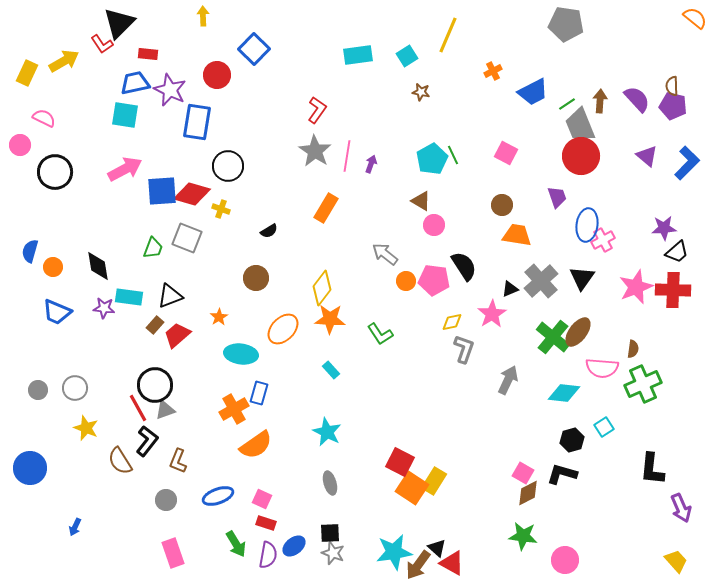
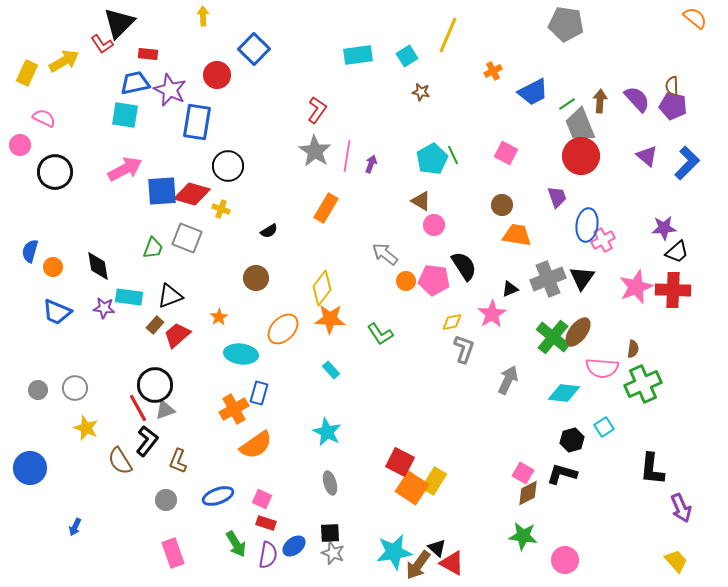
gray cross at (541, 281): moved 7 px right, 2 px up; rotated 20 degrees clockwise
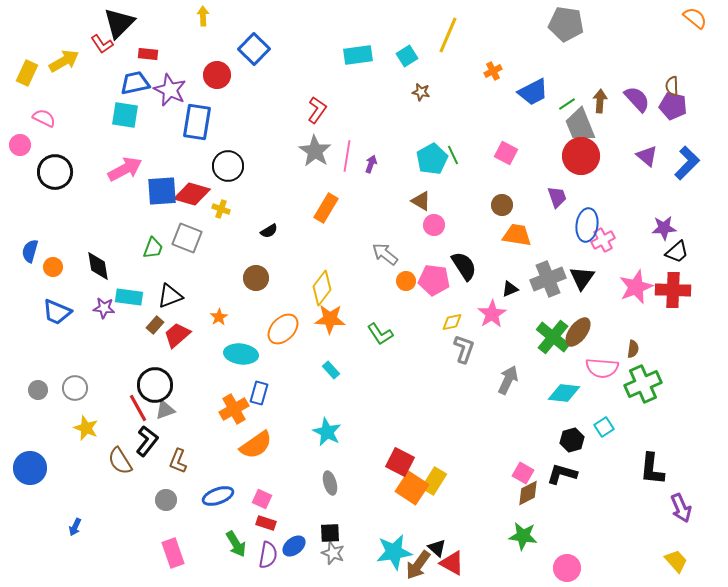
pink circle at (565, 560): moved 2 px right, 8 px down
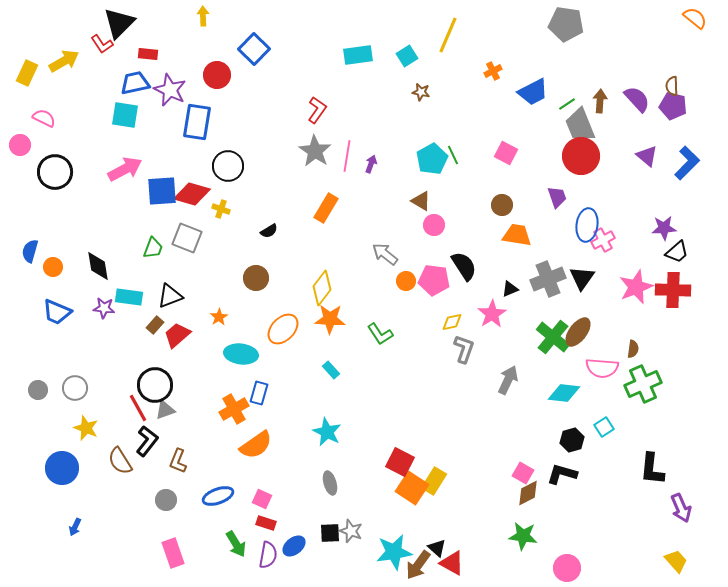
blue circle at (30, 468): moved 32 px right
gray star at (333, 553): moved 18 px right, 22 px up
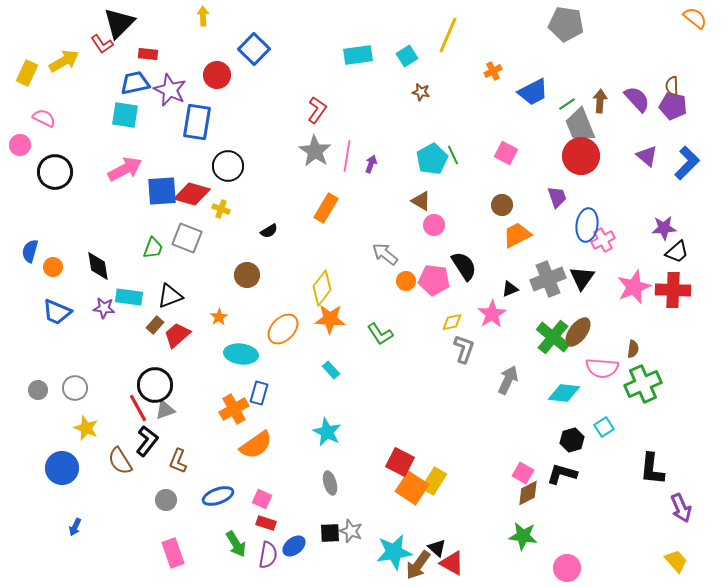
orange trapezoid at (517, 235): rotated 36 degrees counterclockwise
brown circle at (256, 278): moved 9 px left, 3 px up
pink star at (636, 287): moved 2 px left
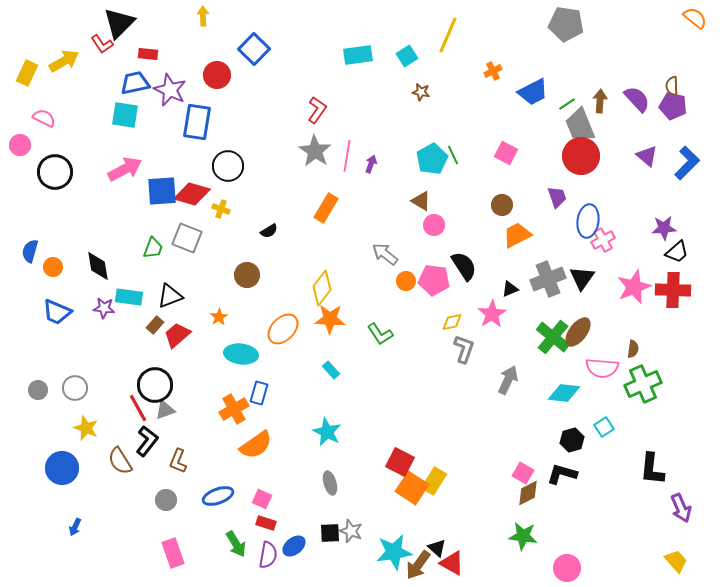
blue ellipse at (587, 225): moved 1 px right, 4 px up
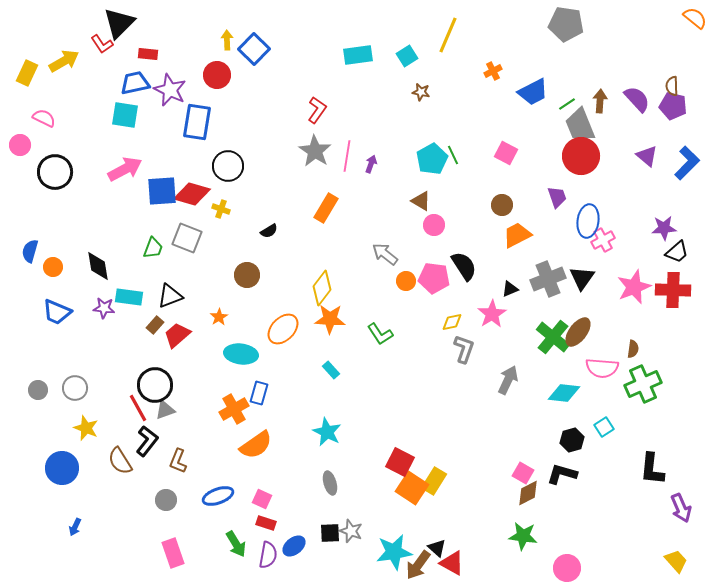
yellow arrow at (203, 16): moved 24 px right, 24 px down
pink pentagon at (434, 280): moved 2 px up
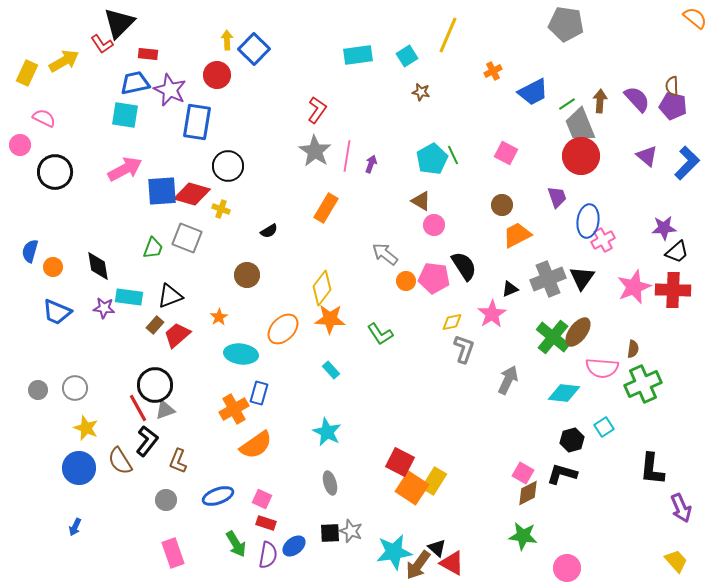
blue circle at (62, 468): moved 17 px right
